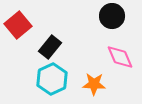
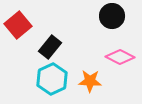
pink diamond: rotated 40 degrees counterclockwise
orange star: moved 4 px left, 3 px up
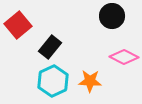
pink diamond: moved 4 px right
cyan hexagon: moved 1 px right, 2 px down
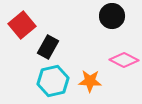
red square: moved 4 px right
black rectangle: moved 2 px left; rotated 10 degrees counterclockwise
pink diamond: moved 3 px down
cyan hexagon: rotated 12 degrees clockwise
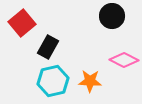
red square: moved 2 px up
